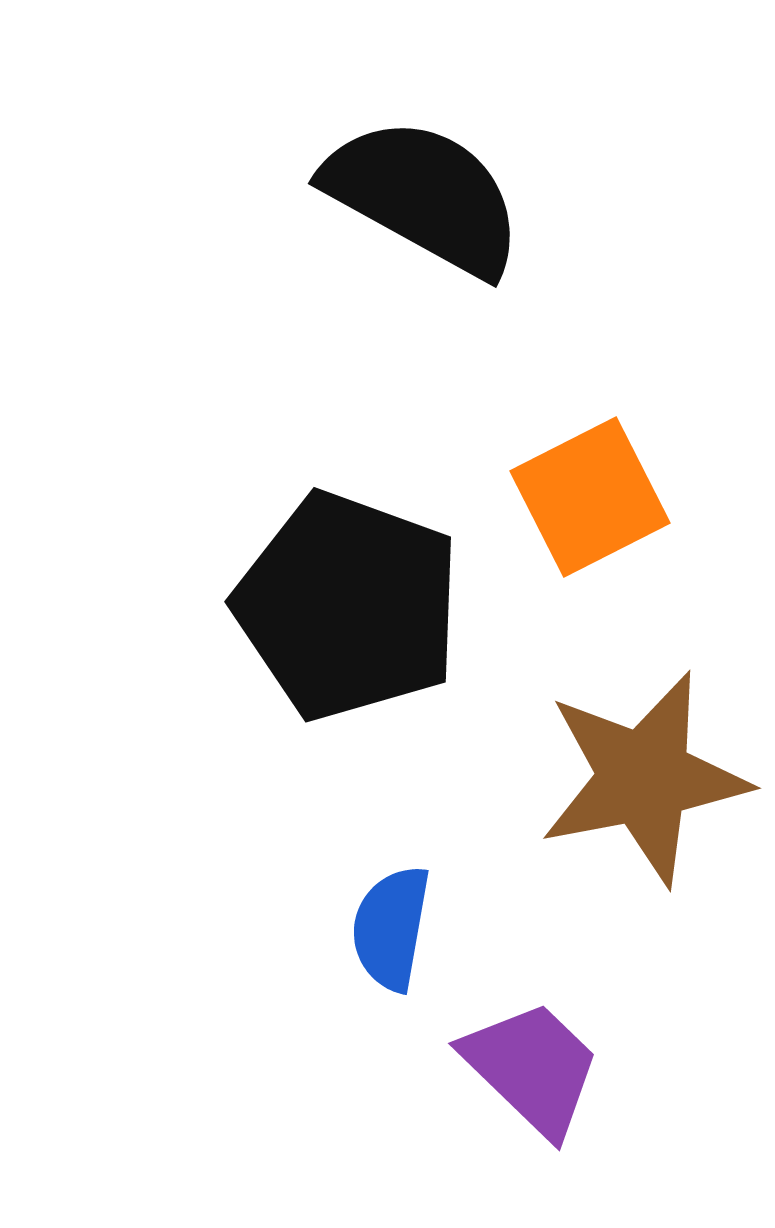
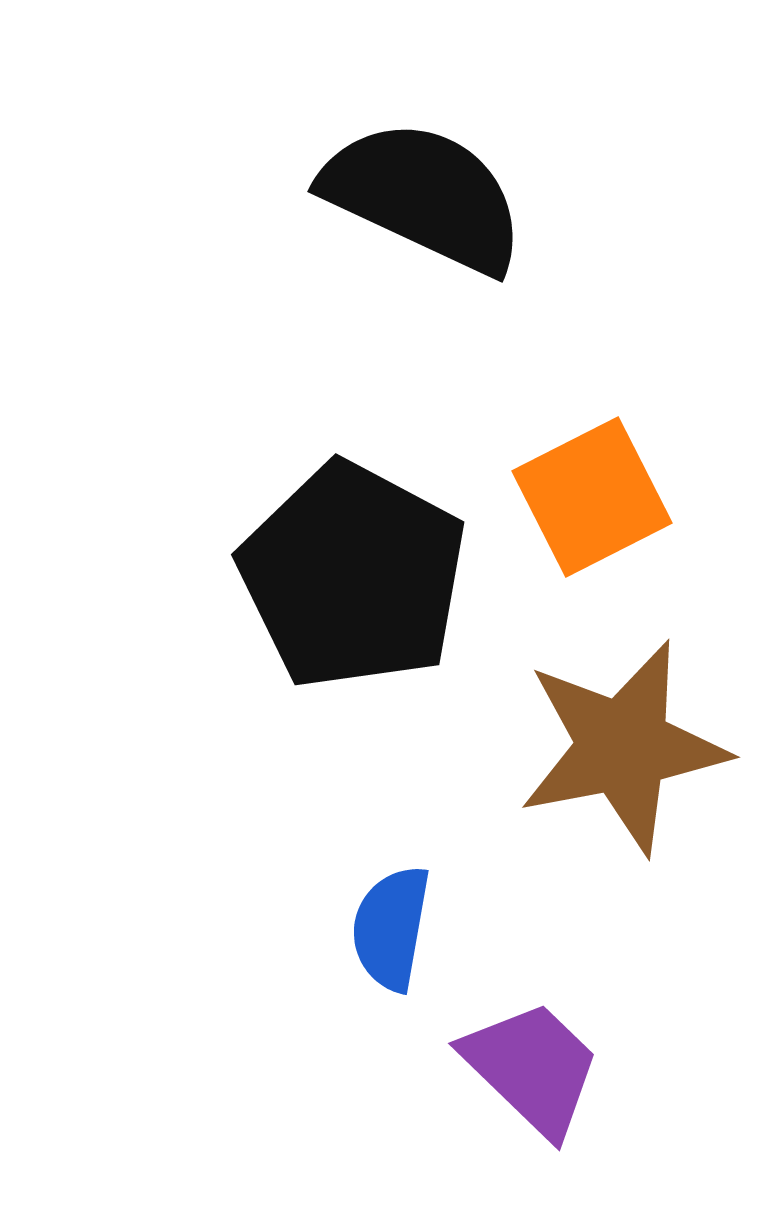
black semicircle: rotated 4 degrees counterclockwise
orange square: moved 2 px right
black pentagon: moved 5 px right, 30 px up; rotated 8 degrees clockwise
brown star: moved 21 px left, 31 px up
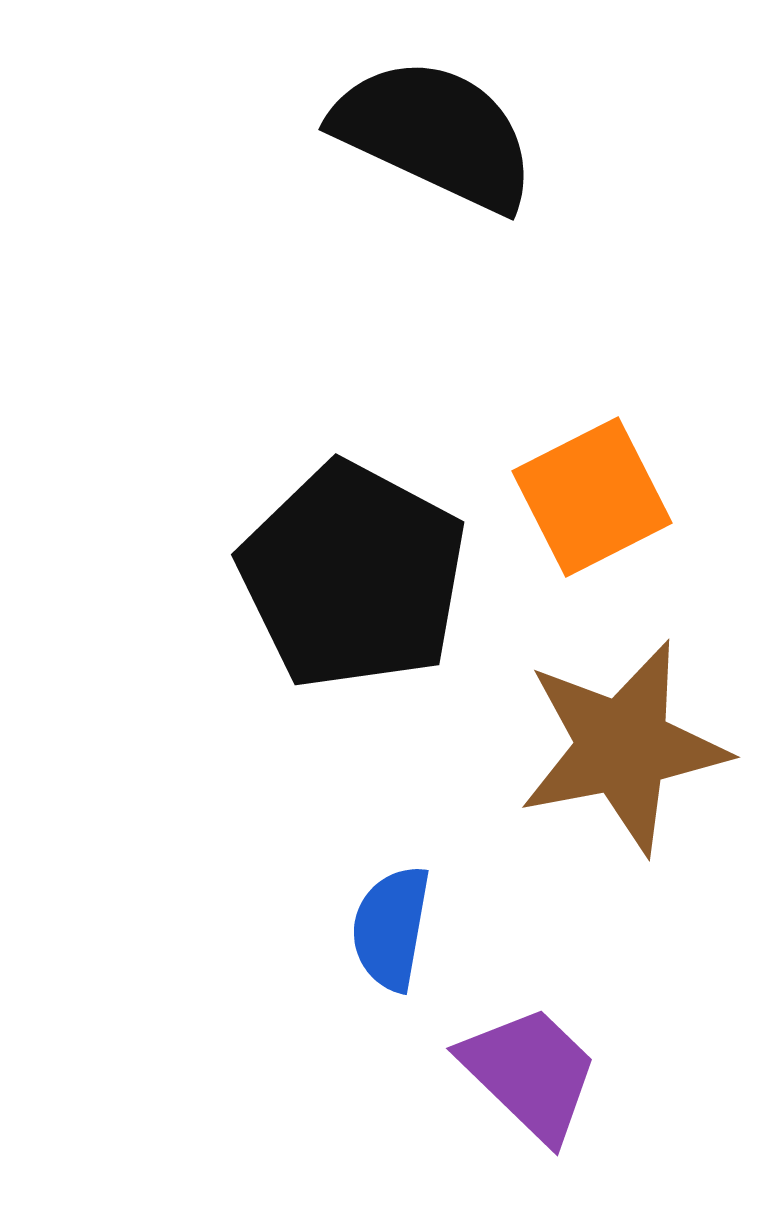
black semicircle: moved 11 px right, 62 px up
purple trapezoid: moved 2 px left, 5 px down
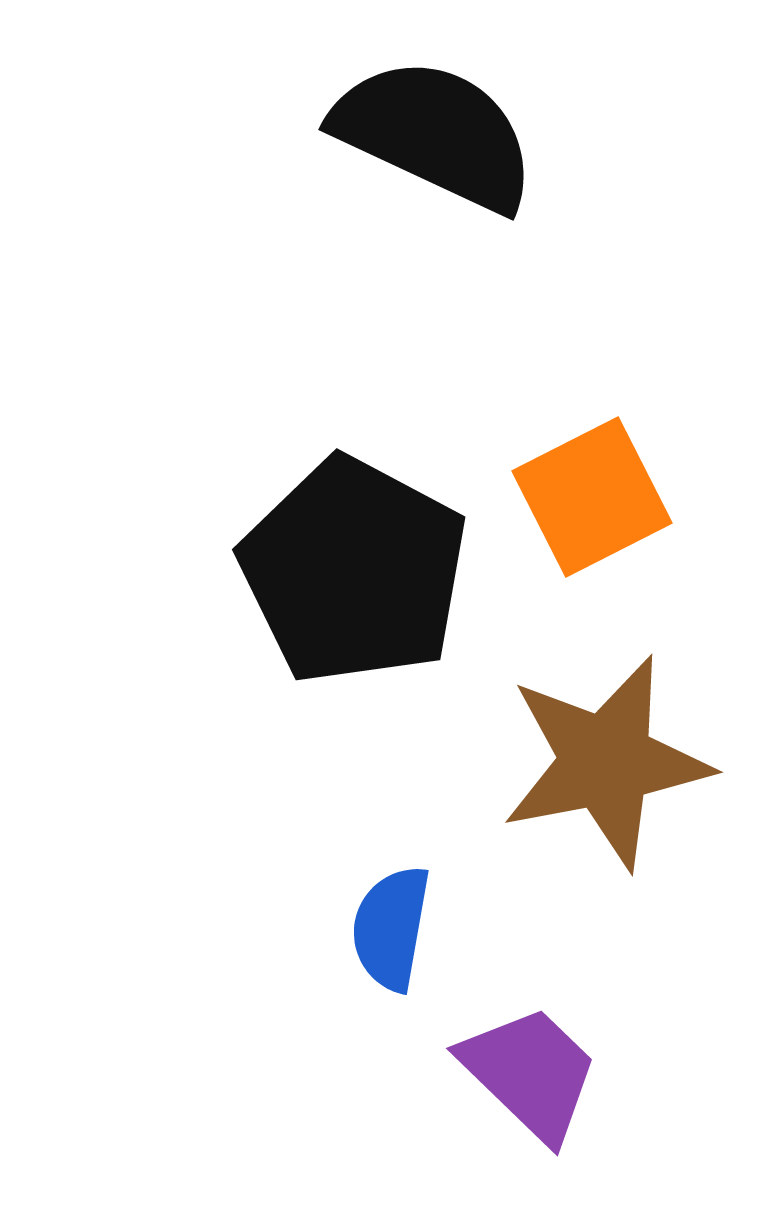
black pentagon: moved 1 px right, 5 px up
brown star: moved 17 px left, 15 px down
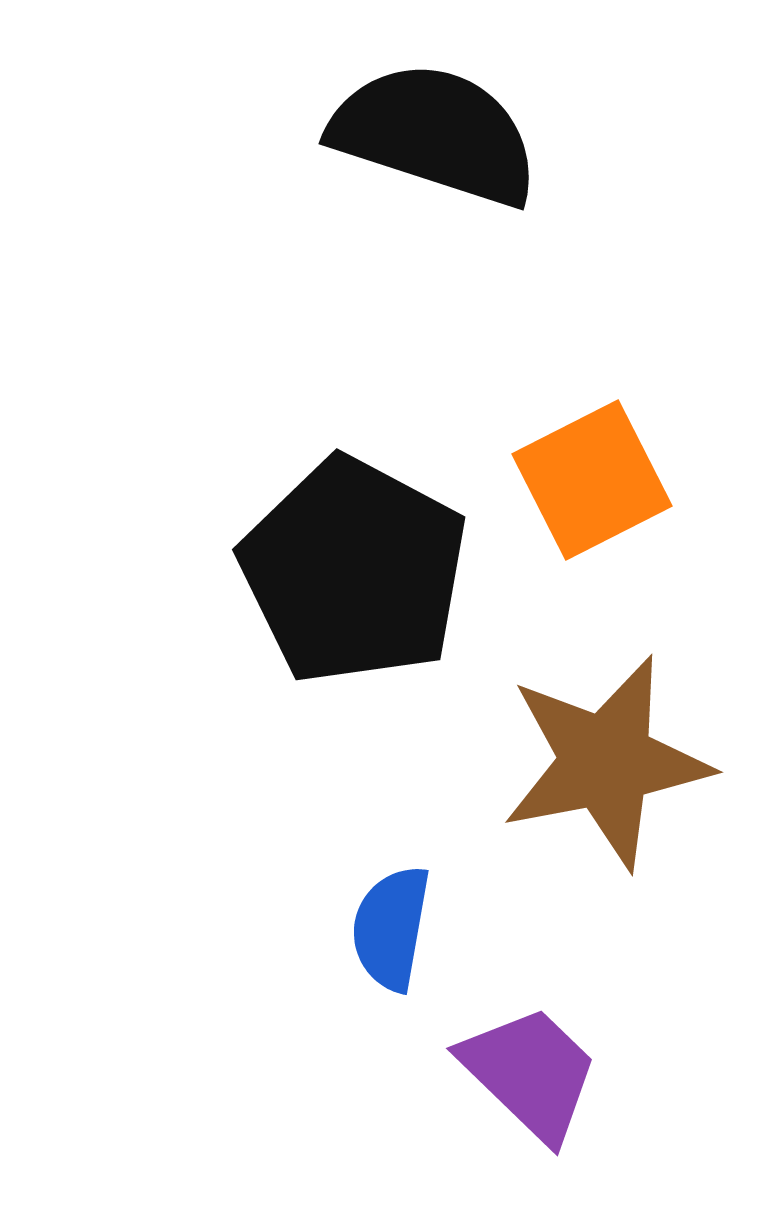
black semicircle: rotated 7 degrees counterclockwise
orange square: moved 17 px up
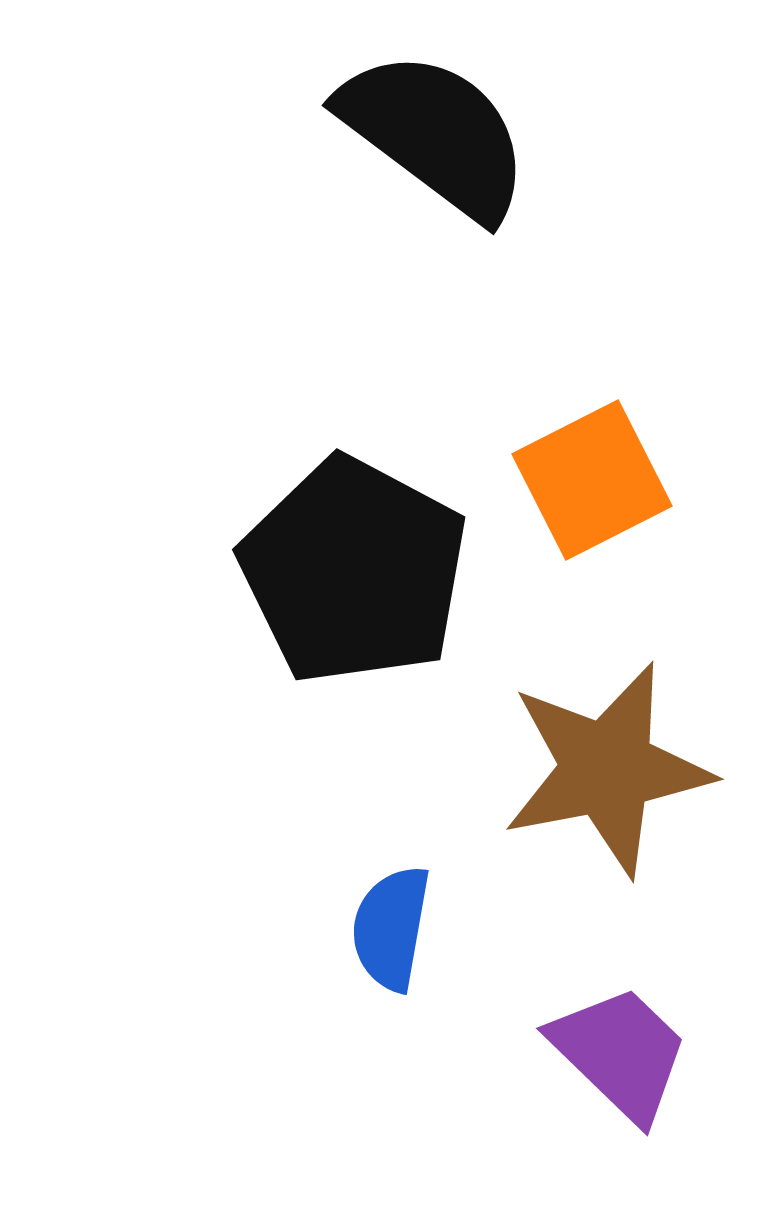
black semicircle: rotated 19 degrees clockwise
brown star: moved 1 px right, 7 px down
purple trapezoid: moved 90 px right, 20 px up
